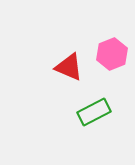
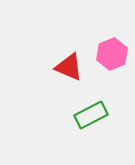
green rectangle: moved 3 px left, 3 px down
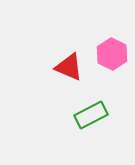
pink hexagon: rotated 12 degrees counterclockwise
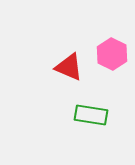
green rectangle: rotated 36 degrees clockwise
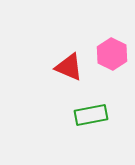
green rectangle: rotated 20 degrees counterclockwise
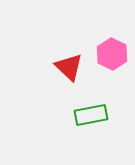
red triangle: rotated 20 degrees clockwise
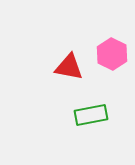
red triangle: rotated 32 degrees counterclockwise
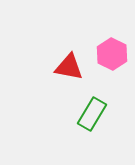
green rectangle: moved 1 px right, 1 px up; rotated 48 degrees counterclockwise
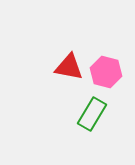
pink hexagon: moved 6 px left, 18 px down; rotated 12 degrees counterclockwise
